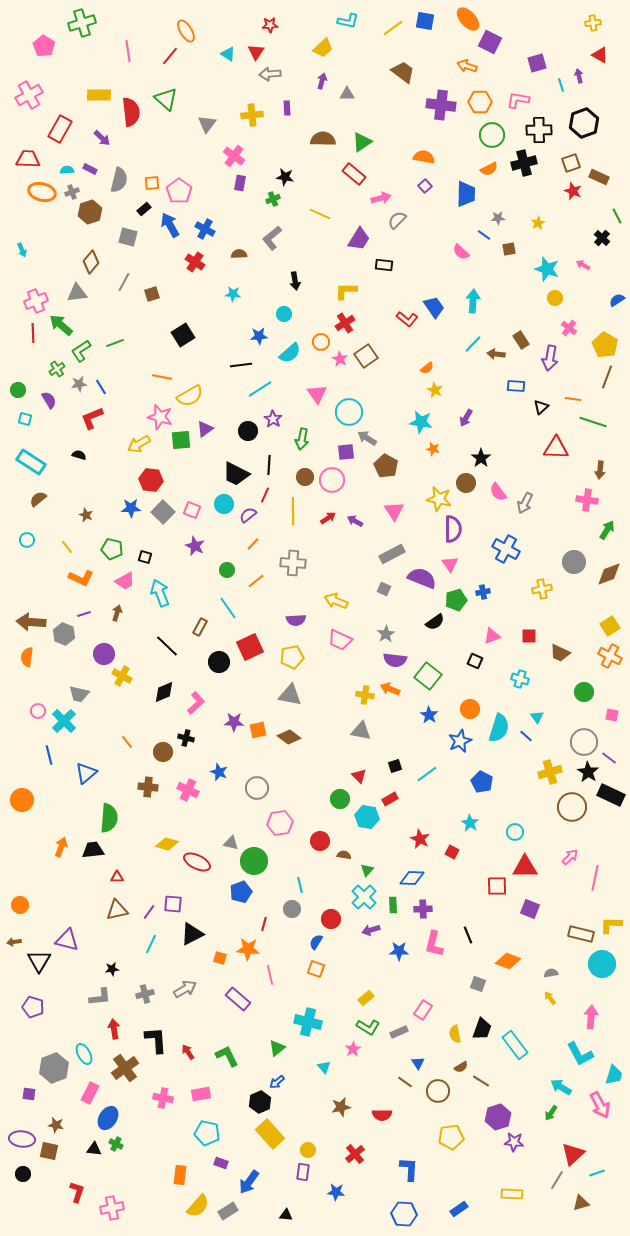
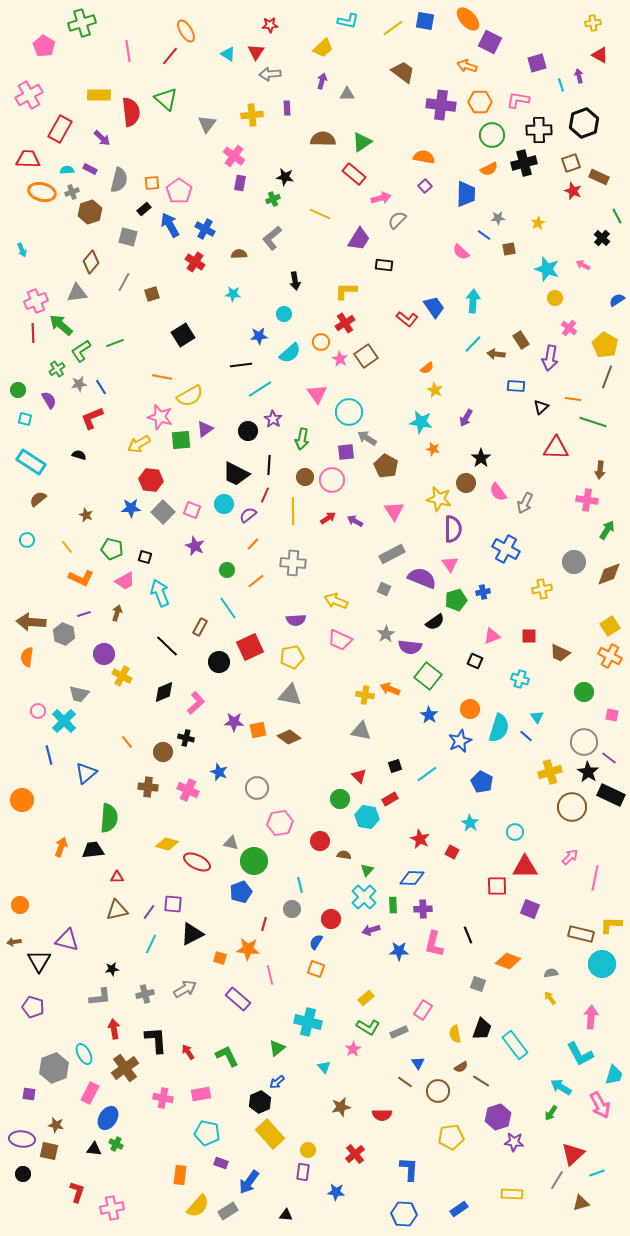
purple semicircle at (395, 660): moved 15 px right, 13 px up
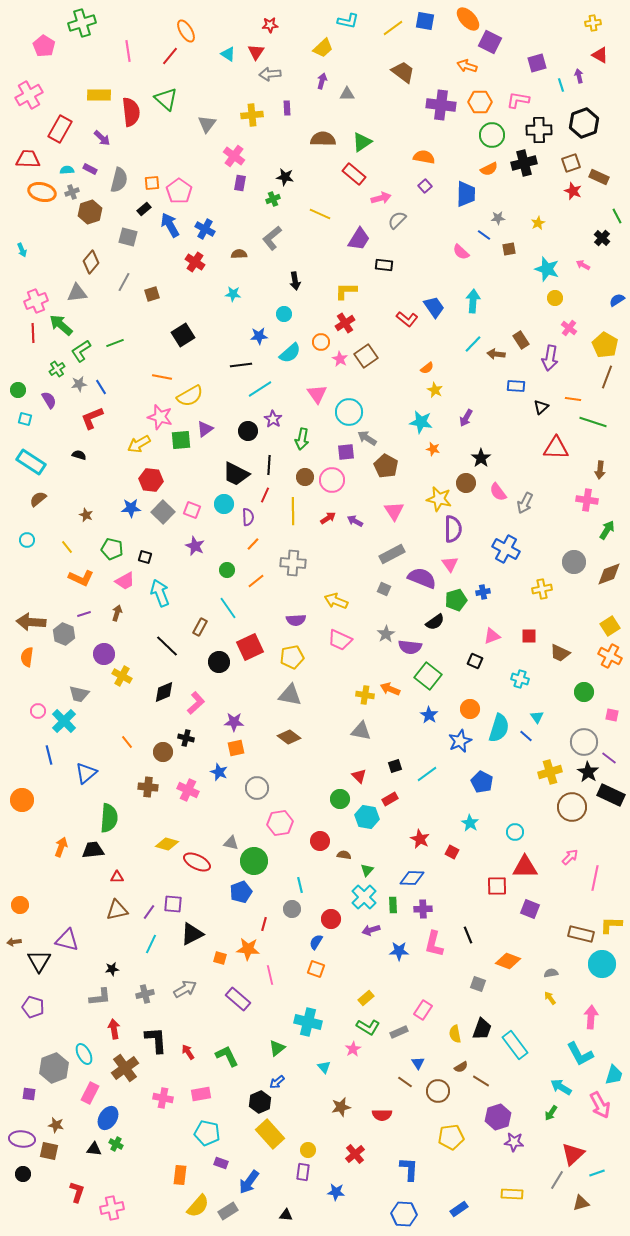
purple semicircle at (248, 515): moved 2 px down; rotated 126 degrees clockwise
orange square at (258, 730): moved 22 px left, 18 px down
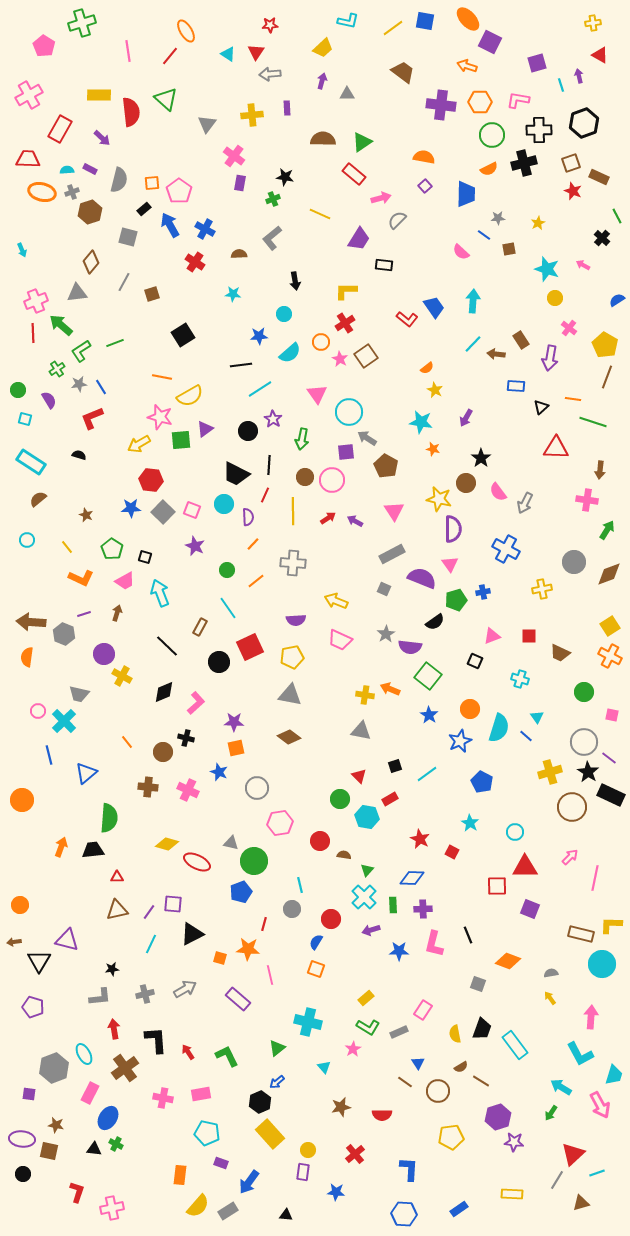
green pentagon at (112, 549): rotated 20 degrees clockwise
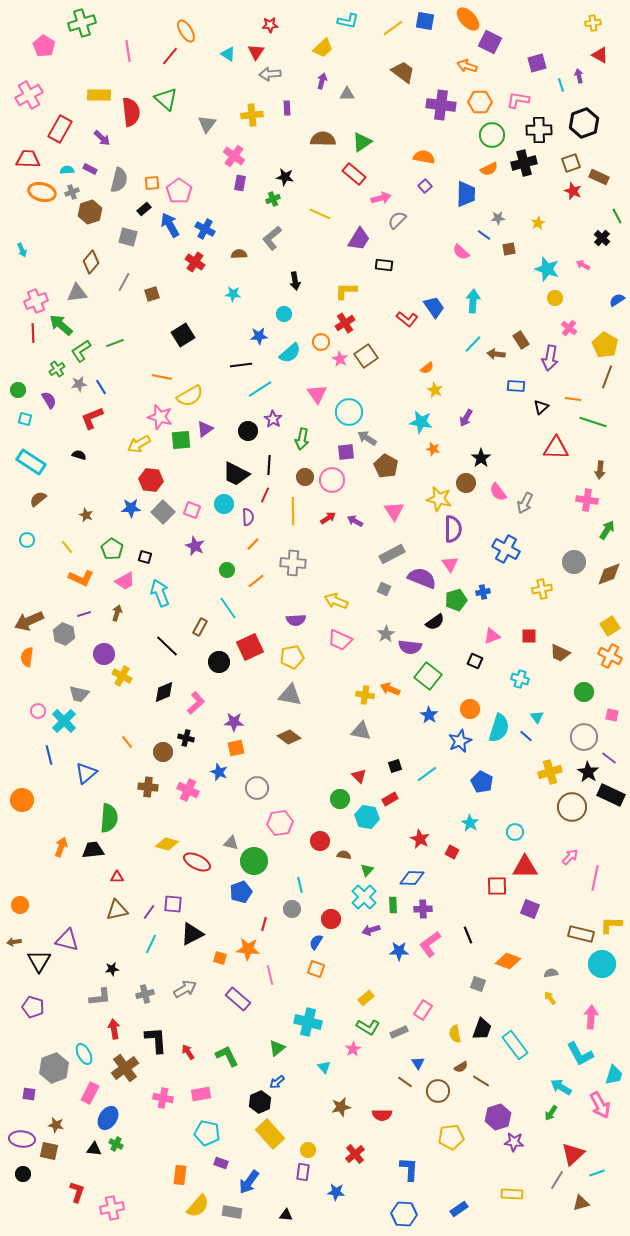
brown arrow at (31, 622): moved 2 px left, 1 px up; rotated 28 degrees counterclockwise
gray circle at (584, 742): moved 5 px up
pink L-shape at (434, 944): moved 4 px left; rotated 40 degrees clockwise
gray rectangle at (228, 1211): moved 4 px right, 1 px down; rotated 42 degrees clockwise
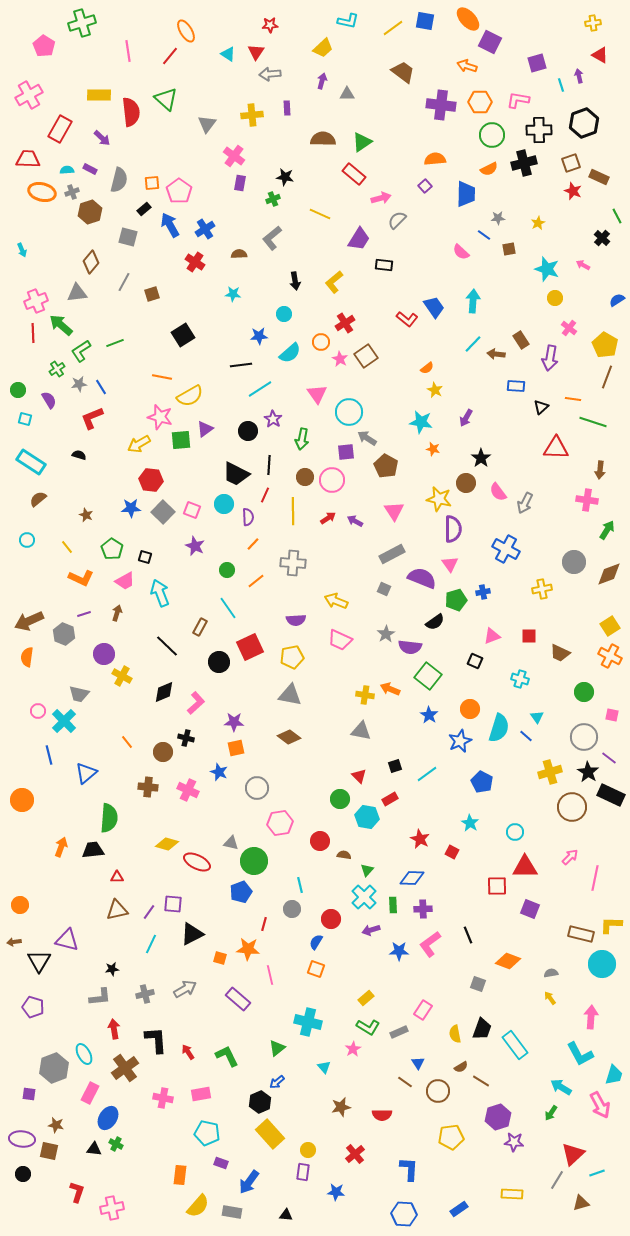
orange semicircle at (424, 157): moved 11 px right, 2 px down; rotated 15 degrees counterclockwise
blue cross at (205, 229): rotated 30 degrees clockwise
yellow L-shape at (346, 291): moved 12 px left, 9 px up; rotated 40 degrees counterclockwise
